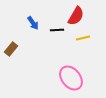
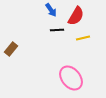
blue arrow: moved 18 px right, 13 px up
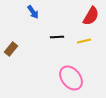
blue arrow: moved 18 px left, 2 px down
red semicircle: moved 15 px right
black line: moved 7 px down
yellow line: moved 1 px right, 3 px down
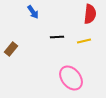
red semicircle: moved 1 px left, 2 px up; rotated 24 degrees counterclockwise
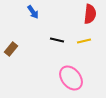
black line: moved 3 px down; rotated 16 degrees clockwise
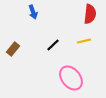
blue arrow: rotated 16 degrees clockwise
black line: moved 4 px left, 5 px down; rotated 56 degrees counterclockwise
brown rectangle: moved 2 px right
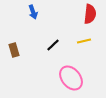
brown rectangle: moved 1 px right, 1 px down; rotated 56 degrees counterclockwise
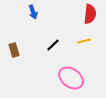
pink ellipse: rotated 15 degrees counterclockwise
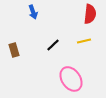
pink ellipse: moved 1 px down; rotated 20 degrees clockwise
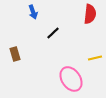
yellow line: moved 11 px right, 17 px down
black line: moved 12 px up
brown rectangle: moved 1 px right, 4 px down
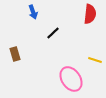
yellow line: moved 2 px down; rotated 32 degrees clockwise
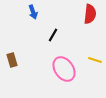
black line: moved 2 px down; rotated 16 degrees counterclockwise
brown rectangle: moved 3 px left, 6 px down
pink ellipse: moved 7 px left, 10 px up
